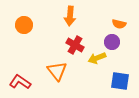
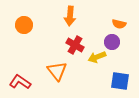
yellow arrow: moved 1 px up
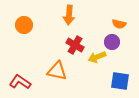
orange arrow: moved 1 px left, 1 px up
orange triangle: rotated 40 degrees counterclockwise
